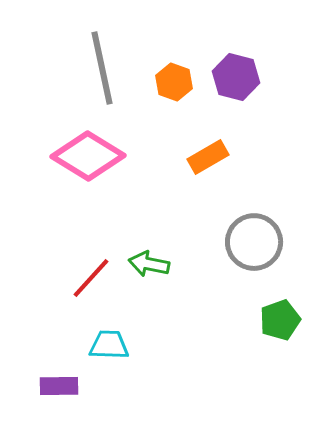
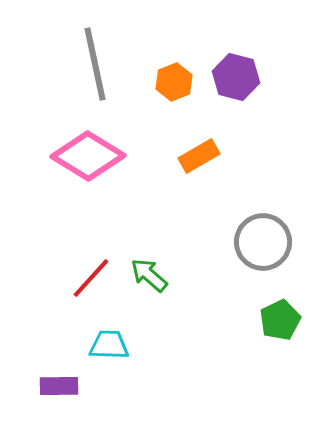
gray line: moved 7 px left, 4 px up
orange hexagon: rotated 18 degrees clockwise
orange rectangle: moved 9 px left, 1 px up
gray circle: moved 9 px right
green arrow: moved 11 px down; rotated 30 degrees clockwise
green pentagon: rotated 6 degrees counterclockwise
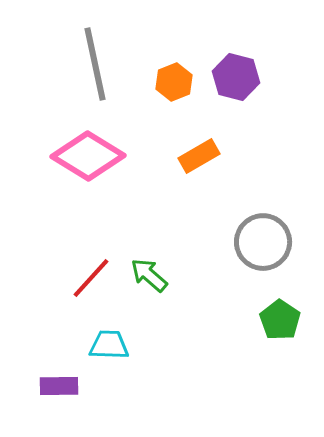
green pentagon: rotated 12 degrees counterclockwise
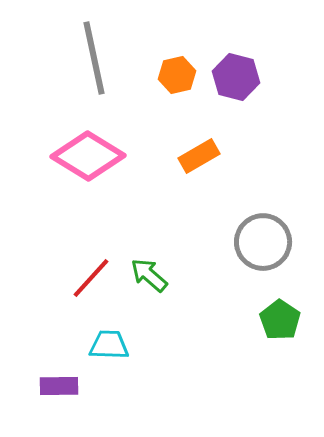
gray line: moved 1 px left, 6 px up
orange hexagon: moved 3 px right, 7 px up; rotated 9 degrees clockwise
